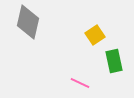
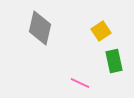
gray diamond: moved 12 px right, 6 px down
yellow square: moved 6 px right, 4 px up
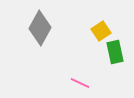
gray diamond: rotated 16 degrees clockwise
green rectangle: moved 1 px right, 9 px up
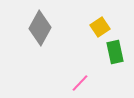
yellow square: moved 1 px left, 4 px up
pink line: rotated 72 degrees counterclockwise
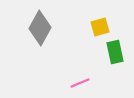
yellow square: rotated 18 degrees clockwise
pink line: rotated 24 degrees clockwise
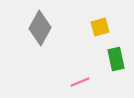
green rectangle: moved 1 px right, 7 px down
pink line: moved 1 px up
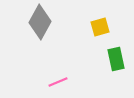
gray diamond: moved 6 px up
pink line: moved 22 px left
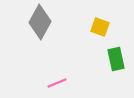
yellow square: rotated 36 degrees clockwise
pink line: moved 1 px left, 1 px down
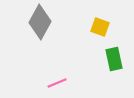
green rectangle: moved 2 px left
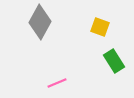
green rectangle: moved 2 px down; rotated 20 degrees counterclockwise
